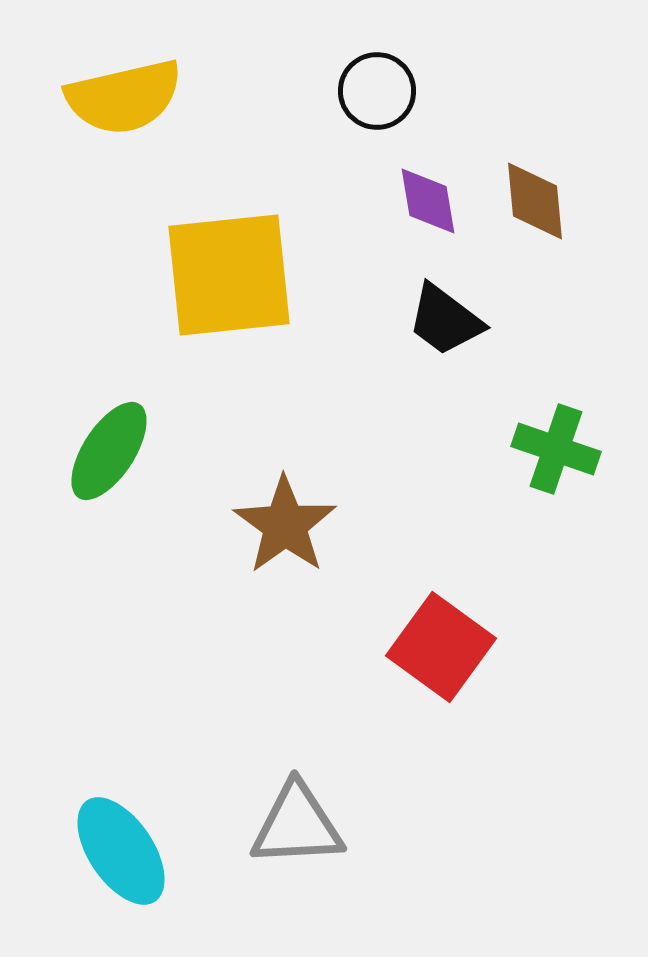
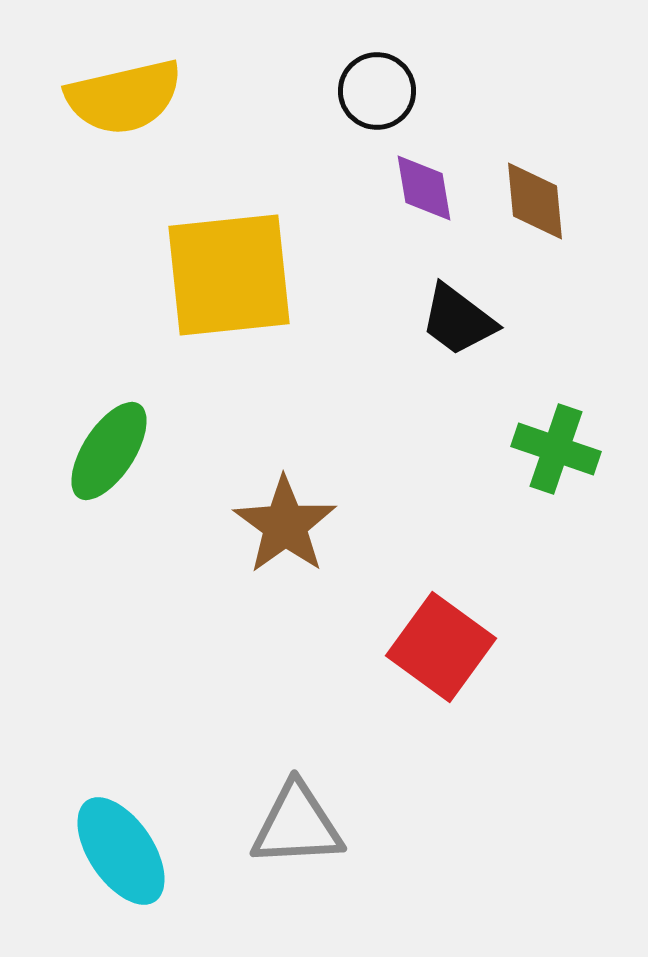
purple diamond: moved 4 px left, 13 px up
black trapezoid: moved 13 px right
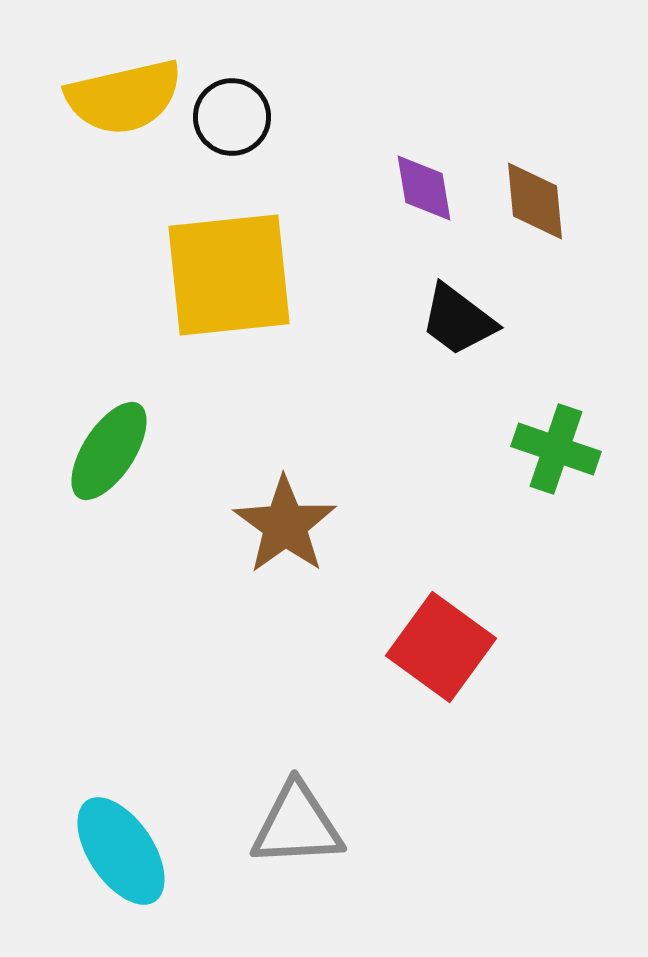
black circle: moved 145 px left, 26 px down
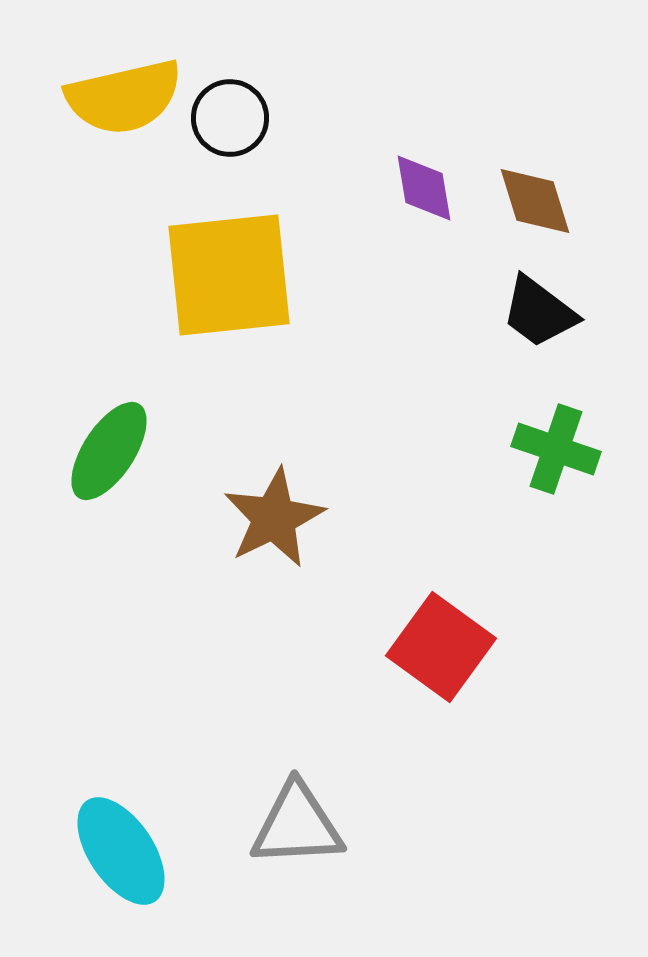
black circle: moved 2 px left, 1 px down
brown diamond: rotated 12 degrees counterclockwise
black trapezoid: moved 81 px right, 8 px up
brown star: moved 11 px left, 7 px up; rotated 10 degrees clockwise
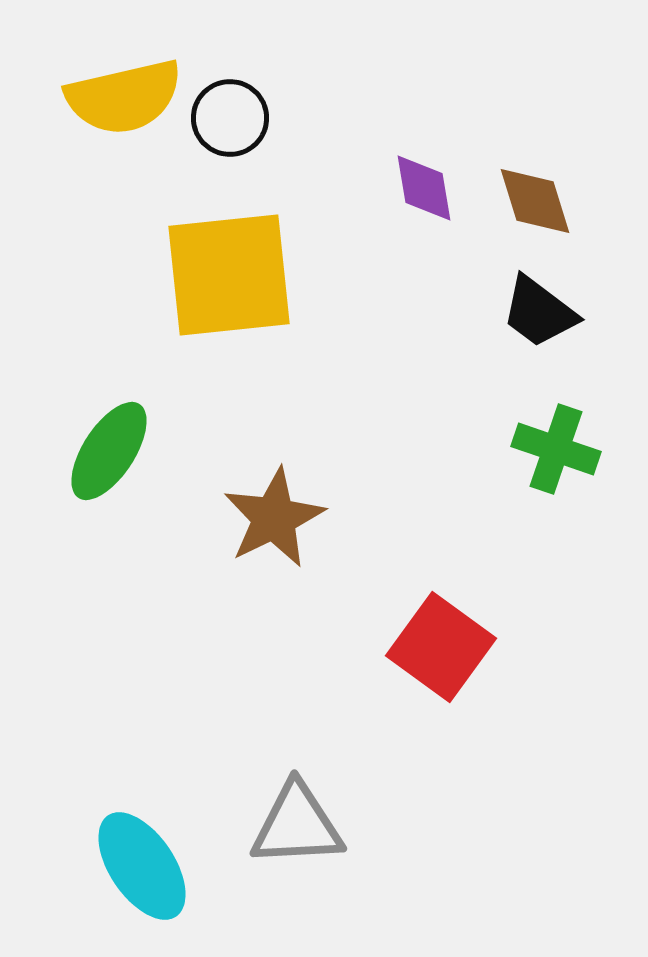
cyan ellipse: moved 21 px right, 15 px down
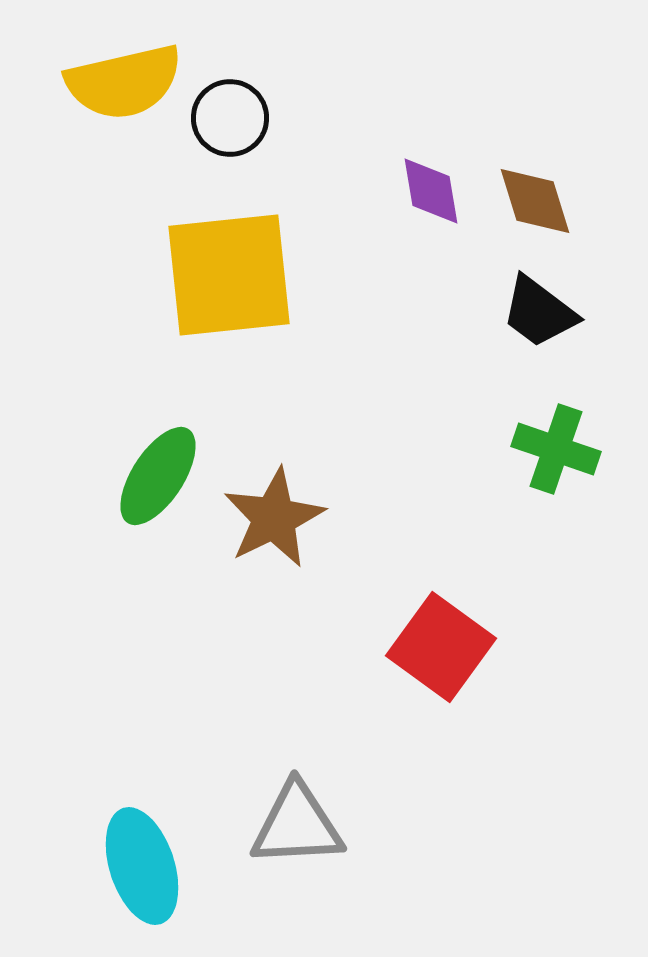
yellow semicircle: moved 15 px up
purple diamond: moved 7 px right, 3 px down
green ellipse: moved 49 px right, 25 px down
cyan ellipse: rotated 16 degrees clockwise
